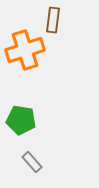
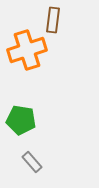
orange cross: moved 2 px right
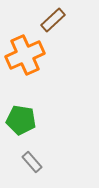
brown rectangle: rotated 40 degrees clockwise
orange cross: moved 2 px left, 5 px down; rotated 6 degrees counterclockwise
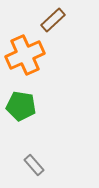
green pentagon: moved 14 px up
gray rectangle: moved 2 px right, 3 px down
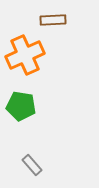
brown rectangle: rotated 40 degrees clockwise
gray rectangle: moved 2 px left
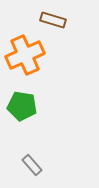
brown rectangle: rotated 20 degrees clockwise
green pentagon: moved 1 px right
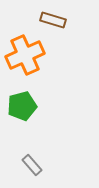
green pentagon: rotated 24 degrees counterclockwise
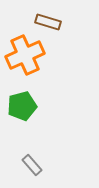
brown rectangle: moved 5 px left, 2 px down
